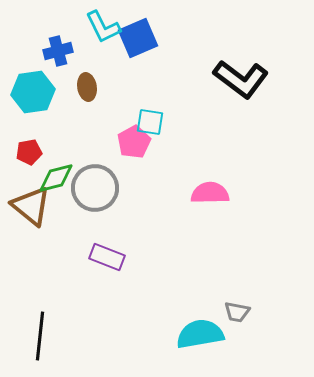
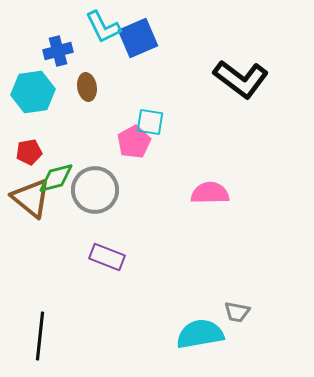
gray circle: moved 2 px down
brown triangle: moved 8 px up
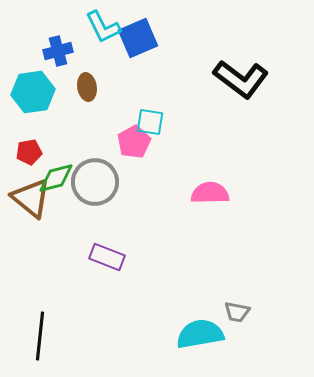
gray circle: moved 8 px up
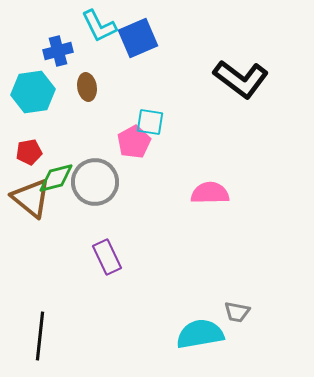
cyan L-shape: moved 4 px left, 1 px up
purple rectangle: rotated 44 degrees clockwise
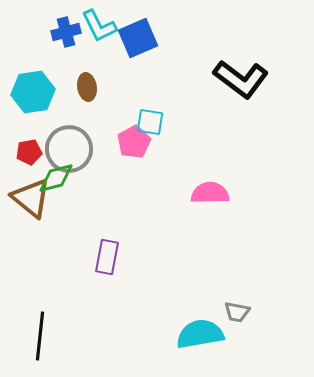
blue cross: moved 8 px right, 19 px up
gray circle: moved 26 px left, 33 px up
purple rectangle: rotated 36 degrees clockwise
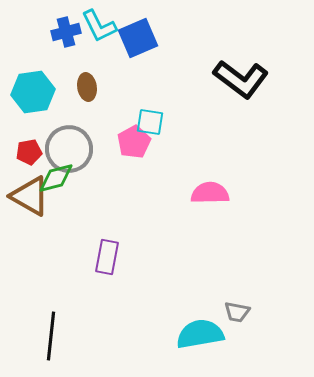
brown triangle: moved 1 px left, 2 px up; rotated 9 degrees counterclockwise
black line: moved 11 px right
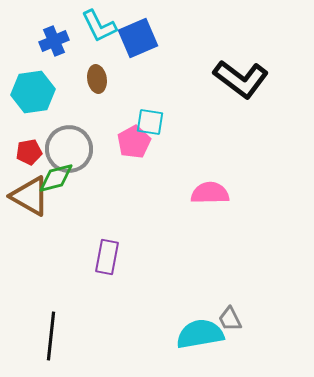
blue cross: moved 12 px left, 9 px down; rotated 8 degrees counterclockwise
brown ellipse: moved 10 px right, 8 px up
gray trapezoid: moved 7 px left, 7 px down; rotated 52 degrees clockwise
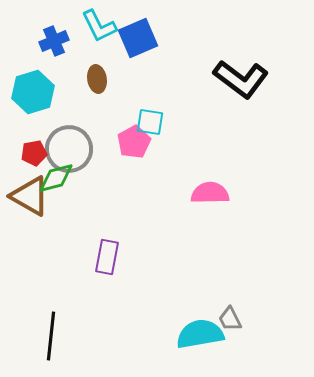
cyan hexagon: rotated 9 degrees counterclockwise
red pentagon: moved 5 px right, 1 px down
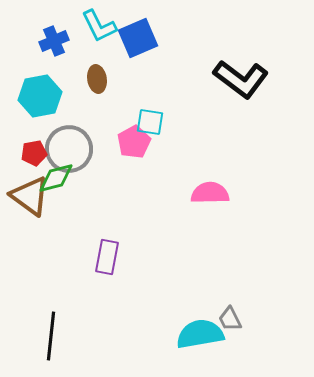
cyan hexagon: moved 7 px right, 4 px down; rotated 6 degrees clockwise
brown triangle: rotated 6 degrees clockwise
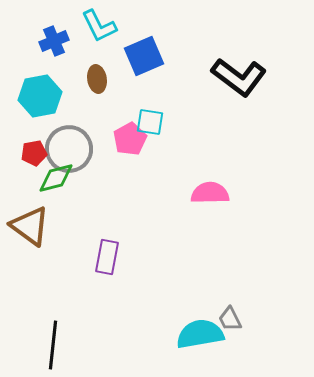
blue square: moved 6 px right, 18 px down
black L-shape: moved 2 px left, 2 px up
pink pentagon: moved 4 px left, 3 px up
brown triangle: moved 30 px down
black line: moved 2 px right, 9 px down
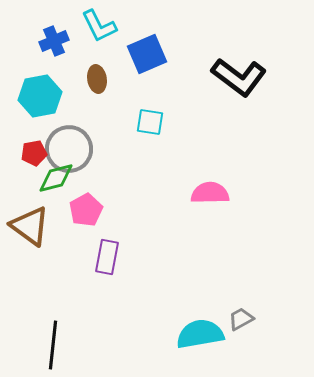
blue square: moved 3 px right, 2 px up
pink pentagon: moved 44 px left, 71 px down
gray trapezoid: moved 11 px right; rotated 88 degrees clockwise
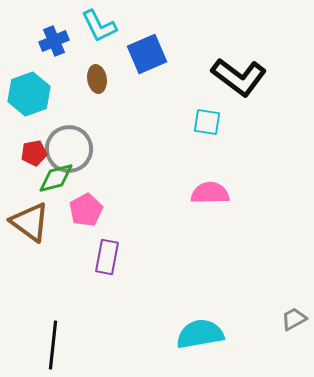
cyan hexagon: moved 11 px left, 2 px up; rotated 9 degrees counterclockwise
cyan square: moved 57 px right
brown triangle: moved 4 px up
gray trapezoid: moved 53 px right
